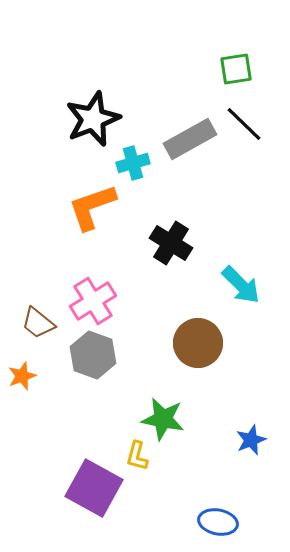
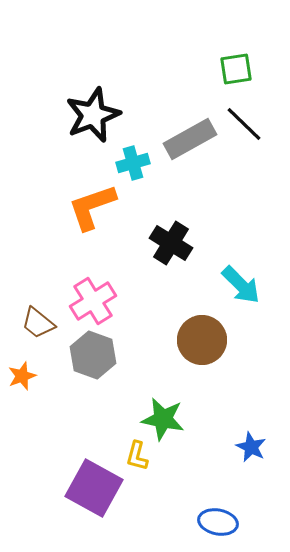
black star: moved 4 px up
brown circle: moved 4 px right, 3 px up
blue star: moved 7 px down; rotated 24 degrees counterclockwise
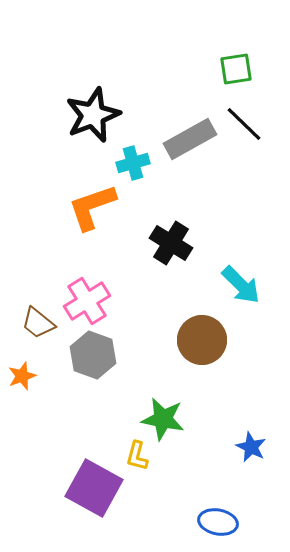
pink cross: moved 6 px left
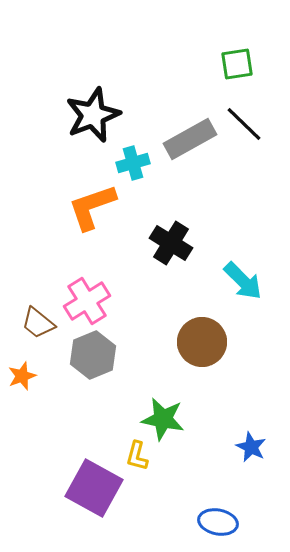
green square: moved 1 px right, 5 px up
cyan arrow: moved 2 px right, 4 px up
brown circle: moved 2 px down
gray hexagon: rotated 18 degrees clockwise
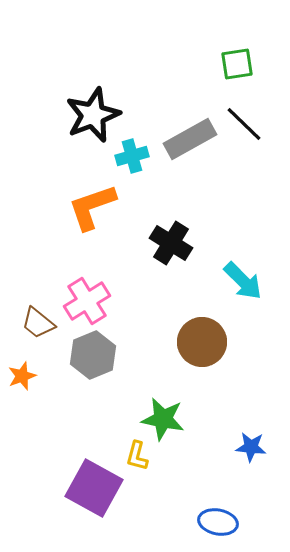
cyan cross: moved 1 px left, 7 px up
blue star: rotated 20 degrees counterclockwise
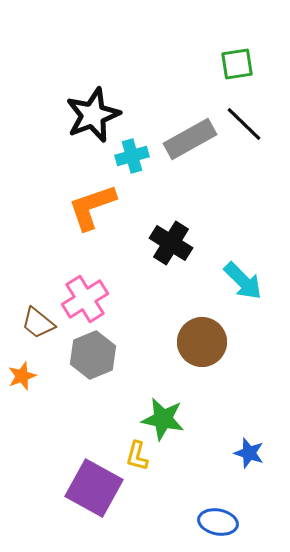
pink cross: moved 2 px left, 2 px up
blue star: moved 2 px left, 6 px down; rotated 12 degrees clockwise
